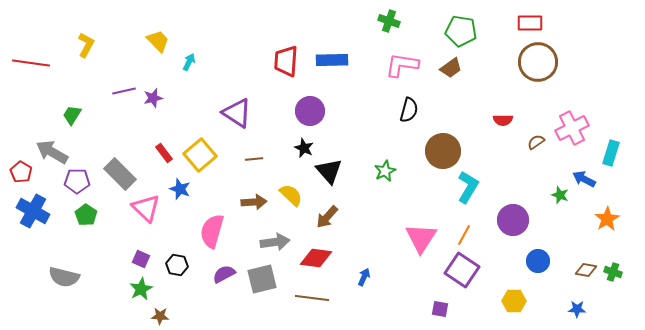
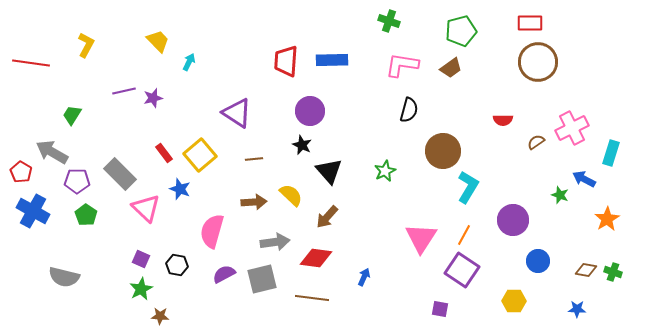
green pentagon at (461, 31): rotated 24 degrees counterclockwise
black star at (304, 148): moved 2 px left, 3 px up
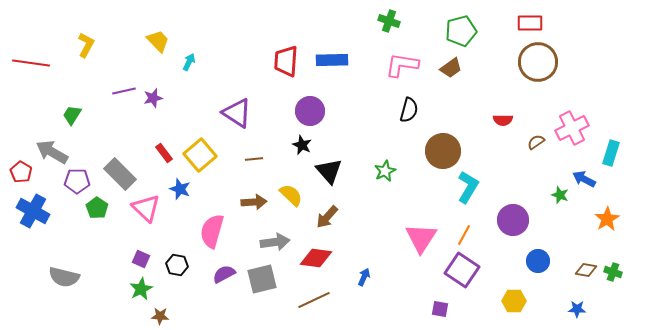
green pentagon at (86, 215): moved 11 px right, 7 px up
brown line at (312, 298): moved 2 px right, 2 px down; rotated 32 degrees counterclockwise
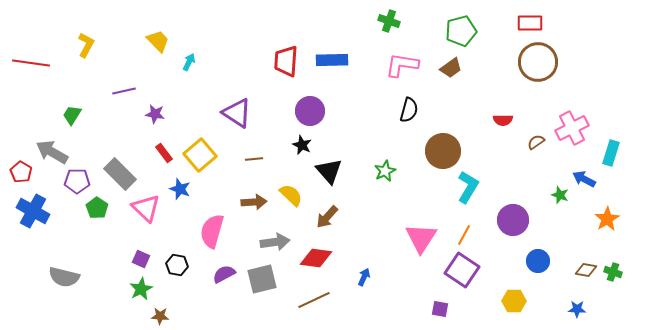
purple star at (153, 98): moved 2 px right, 16 px down; rotated 24 degrees clockwise
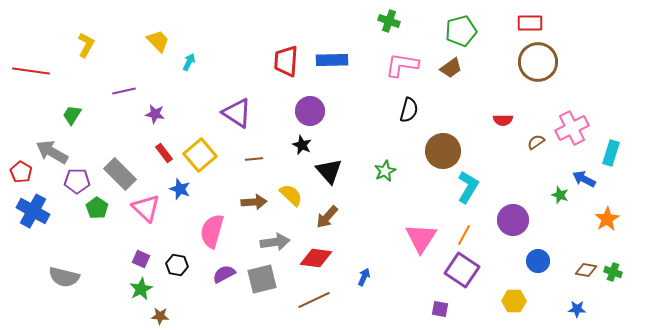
red line at (31, 63): moved 8 px down
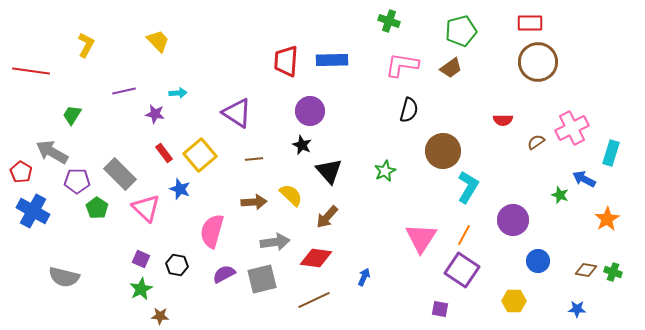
cyan arrow at (189, 62): moved 11 px left, 31 px down; rotated 60 degrees clockwise
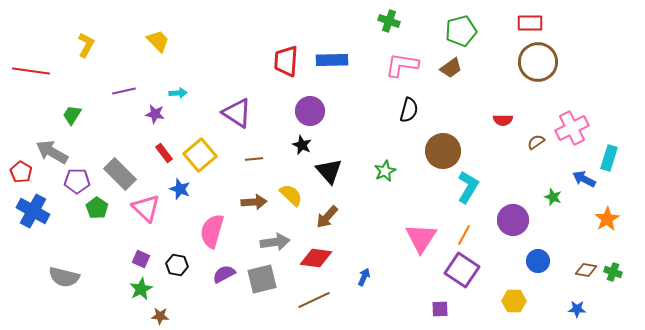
cyan rectangle at (611, 153): moved 2 px left, 5 px down
green star at (560, 195): moved 7 px left, 2 px down
purple square at (440, 309): rotated 12 degrees counterclockwise
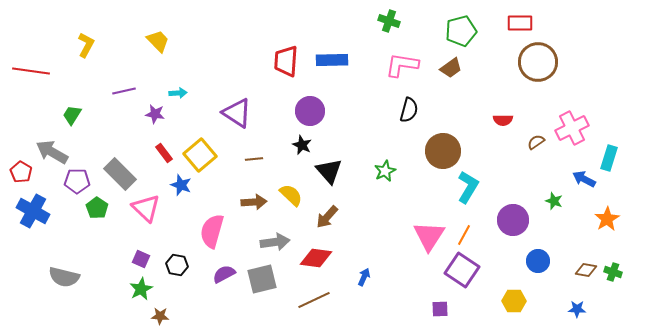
red rectangle at (530, 23): moved 10 px left
blue star at (180, 189): moved 1 px right, 4 px up
green star at (553, 197): moved 1 px right, 4 px down
pink triangle at (421, 238): moved 8 px right, 2 px up
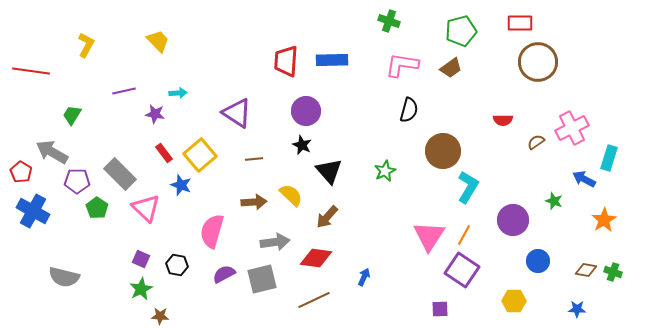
purple circle at (310, 111): moved 4 px left
orange star at (607, 219): moved 3 px left, 1 px down
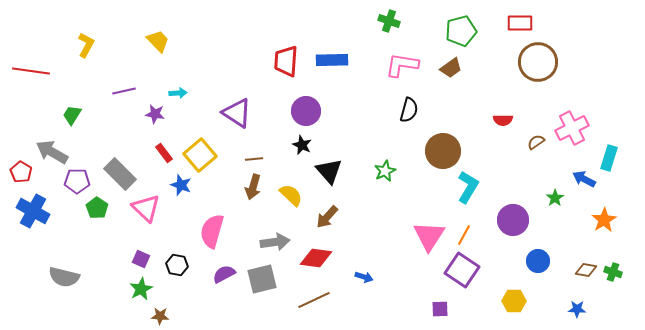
green star at (554, 201): moved 1 px right, 3 px up; rotated 18 degrees clockwise
brown arrow at (254, 202): moved 1 px left, 15 px up; rotated 110 degrees clockwise
blue arrow at (364, 277): rotated 84 degrees clockwise
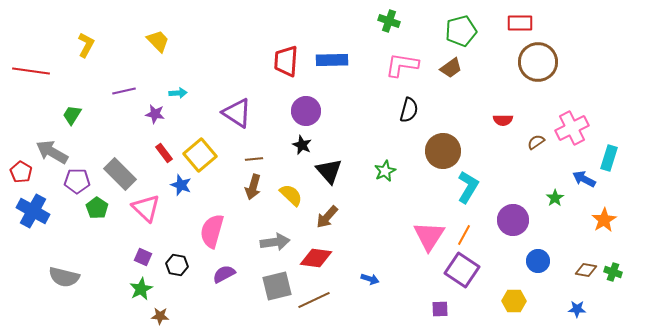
purple square at (141, 259): moved 2 px right, 2 px up
blue arrow at (364, 277): moved 6 px right, 2 px down
gray square at (262, 279): moved 15 px right, 7 px down
